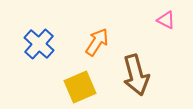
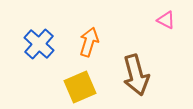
orange arrow: moved 8 px left; rotated 16 degrees counterclockwise
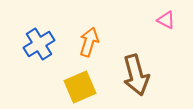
blue cross: rotated 16 degrees clockwise
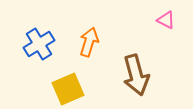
yellow square: moved 12 px left, 2 px down
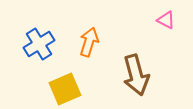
yellow square: moved 3 px left
